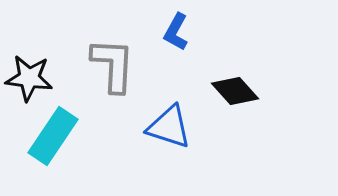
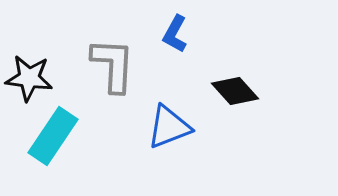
blue L-shape: moved 1 px left, 2 px down
blue triangle: rotated 39 degrees counterclockwise
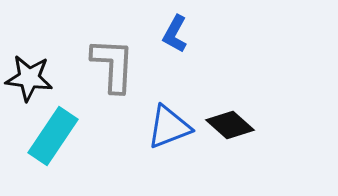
black diamond: moved 5 px left, 34 px down; rotated 6 degrees counterclockwise
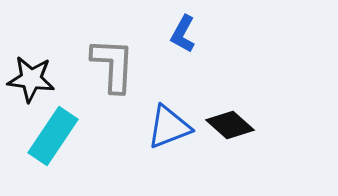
blue L-shape: moved 8 px right
black star: moved 2 px right, 1 px down
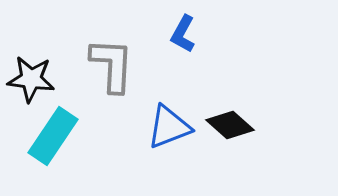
gray L-shape: moved 1 px left
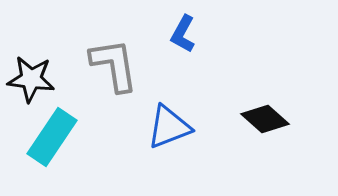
gray L-shape: moved 2 px right; rotated 12 degrees counterclockwise
black diamond: moved 35 px right, 6 px up
cyan rectangle: moved 1 px left, 1 px down
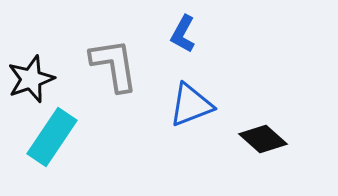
black star: rotated 27 degrees counterclockwise
black diamond: moved 2 px left, 20 px down
blue triangle: moved 22 px right, 22 px up
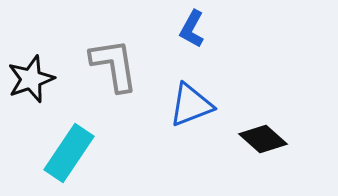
blue L-shape: moved 9 px right, 5 px up
cyan rectangle: moved 17 px right, 16 px down
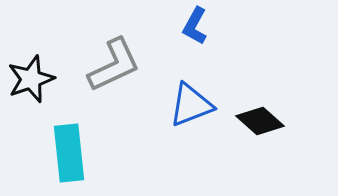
blue L-shape: moved 3 px right, 3 px up
gray L-shape: rotated 74 degrees clockwise
black diamond: moved 3 px left, 18 px up
cyan rectangle: rotated 40 degrees counterclockwise
